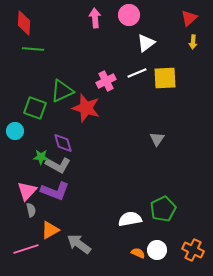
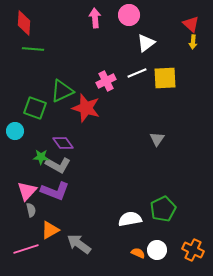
red triangle: moved 2 px right, 6 px down; rotated 36 degrees counterclockwise
purple diamond: rotated 20 degrees counterclockwise
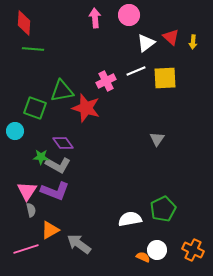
red triangle: moved 20 px left, 13 px down
white line: moved 1 px left, 2 px up
green triangle: rotated 15 degrees clockwise
pink triangle: rotated 10 degrees counterclockwise
orange semicircle: moved 5 px right, 4 px down
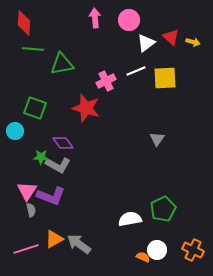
pink circle: moved 5 px down
yellow arrow: rotated 80 degrees counterclockwise
green triangle: moved 27 px up
purple L-shape: moved 4 px left, 5 px down
orange triangle: moved 4 px right, 9 px down
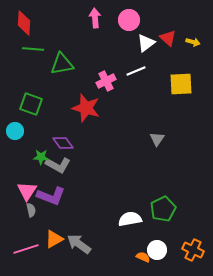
red triangle: moved 3 px left, 1 px down
yellow square: moved 16 px right, 6 px down
green square: moved 4 px left, 4 px up
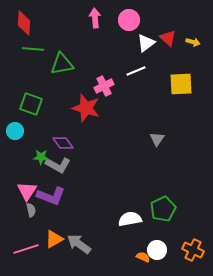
pink cross: moved 2 px left, 5 px down
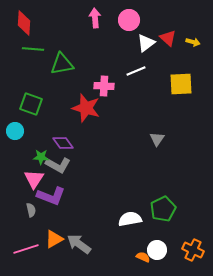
pink cross: rotated 30 degrees clockwise
pink triangle: moved 7 px right, 12 px up
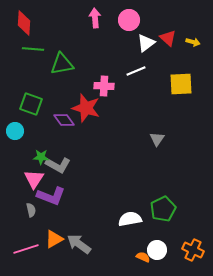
purple diamond: moved 1 px right, 23 px up
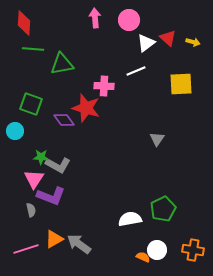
orange cross: rotated 15 degrees counterclockwise
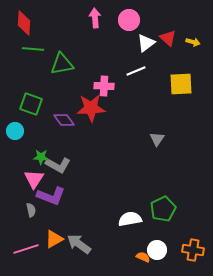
red star: moved 5 px right; rotated 20 degrees counterclockwise
